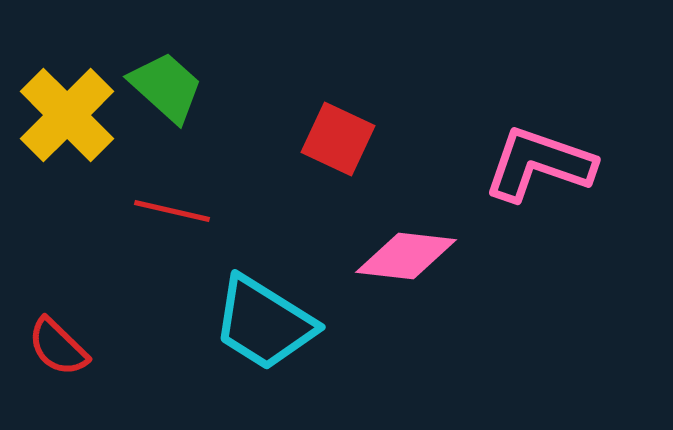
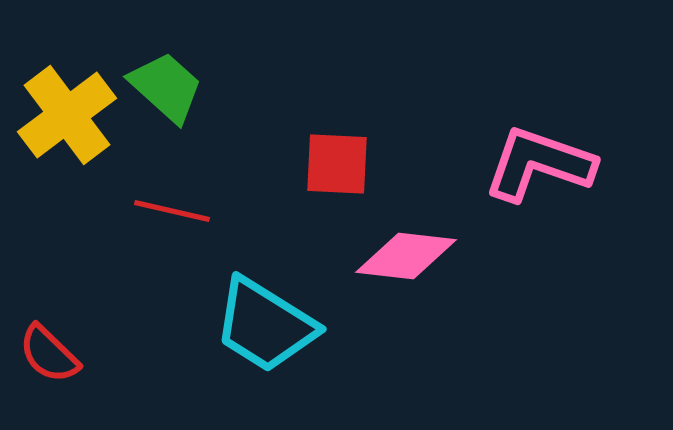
yellow cross: rotated 8 degrees clockwise
red square: moved 1 px left, 25 px down; rotated 22 degrees counterclockwise
cyan trapezoid: moved 1 px right, 2 px down
red semicircle: moved 9 px left, 7 px down
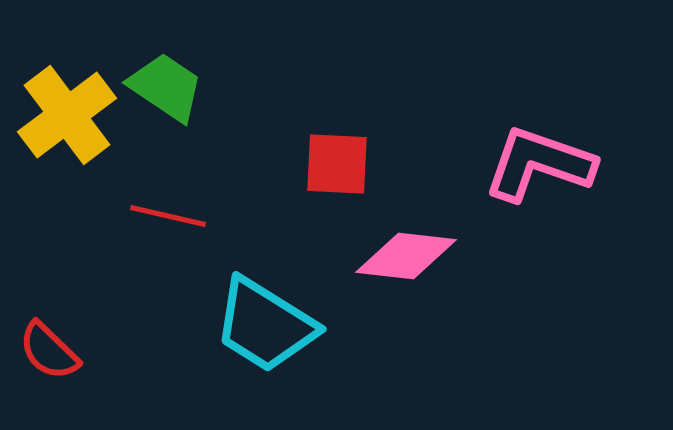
green trapezoid: rotated 8 degrees counterclockwise
red line: moved 4 px left, 5 px down
red semicircle: moved 3 px up
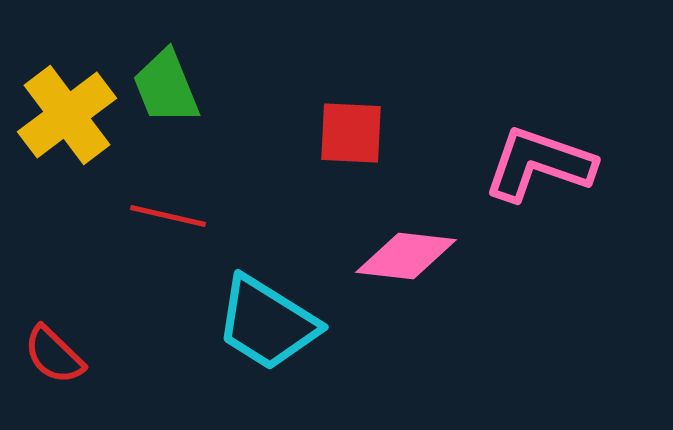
green trapezoid: rotated 146 degrees counterclockwise
red square: moved 14 px right, 31 px up
cyan trapezoid: moved 2 px right, 2 px up
red semicircle: moved 5 px right, 4 px down
